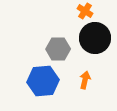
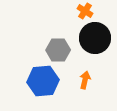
gray hexagon: moved 1 px down
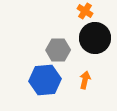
blue hexagon: moved 2 px right, 1 px up
